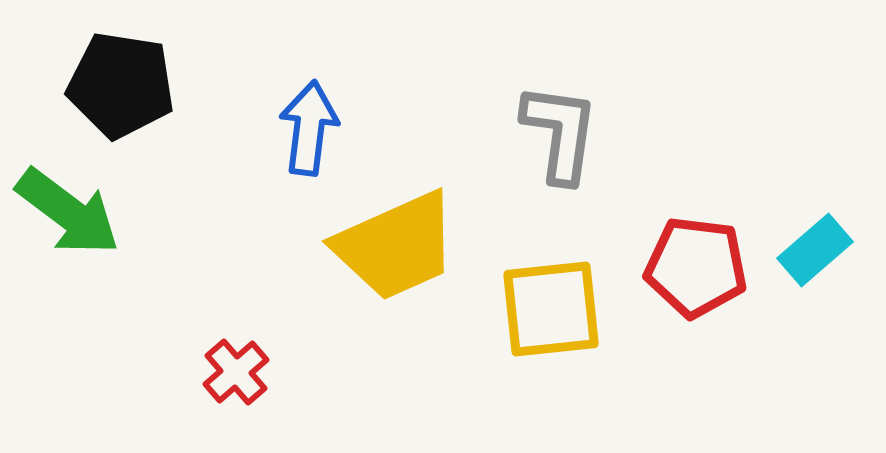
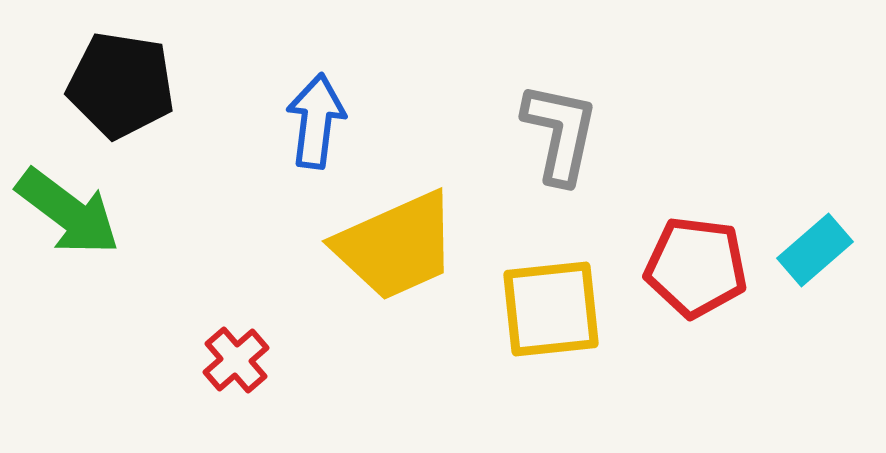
blue arrow: moved 7 px right, 7 px up
gray L-shape: rotated 4 degrees clockwise
red cross: moved 12 px up
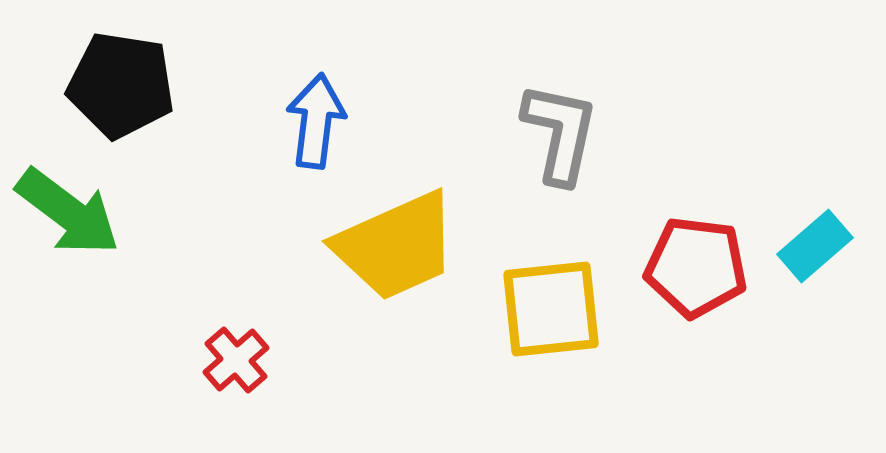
cyan rectangle: moved 4 px up
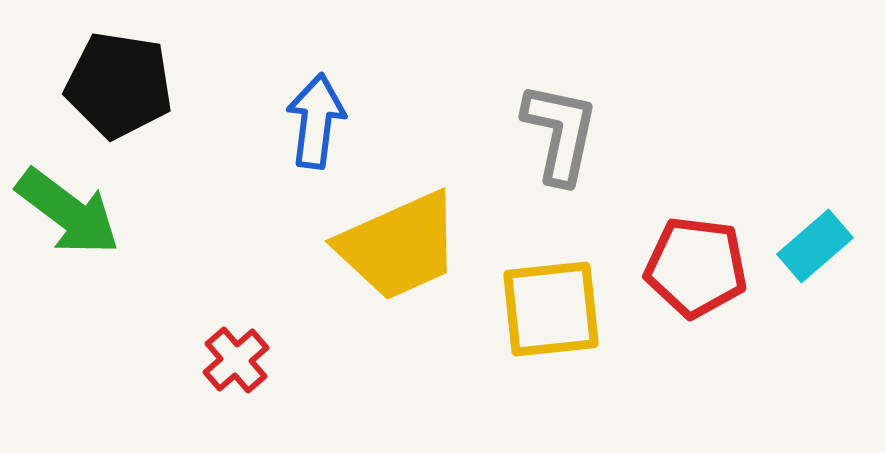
black pentagon: moved 2 px left
yellow trapezoid: moved 3 px right
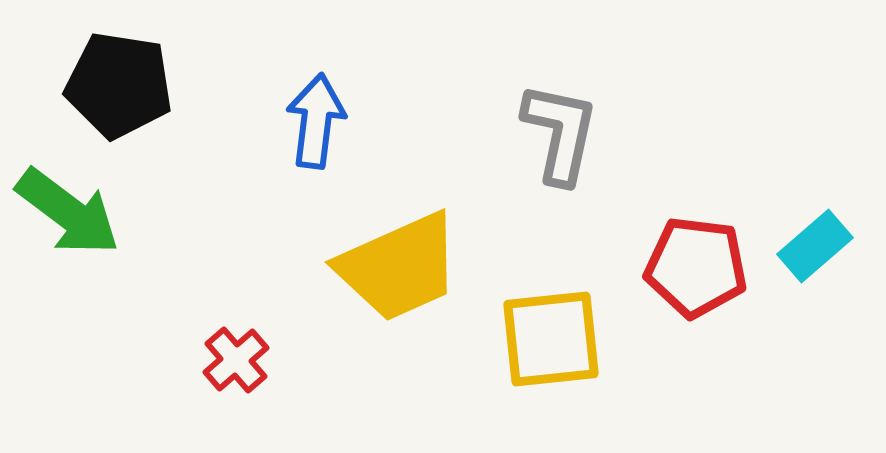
yellow trapezoid: moved 21 px down
yellow square: moved 30 px down
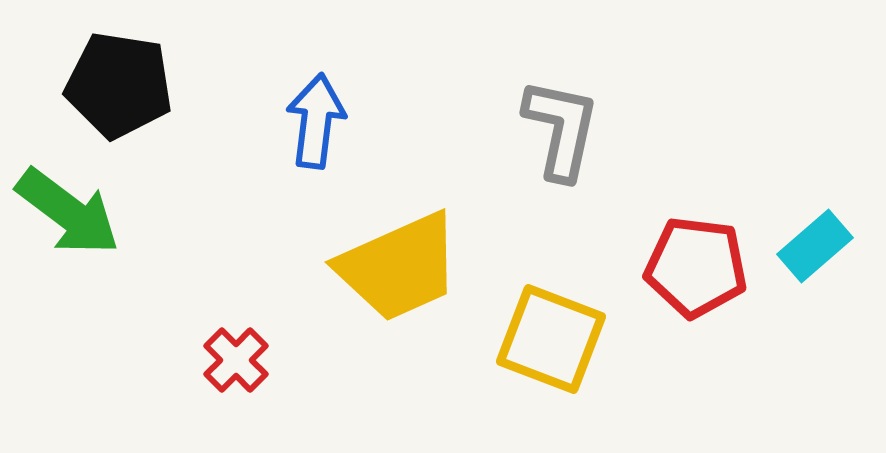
gray L-shape: moved 1 px right, 4 px up
yellow square: rotated 27 degrees clockwise
red cross: rotated 4 degrees counterclockwise
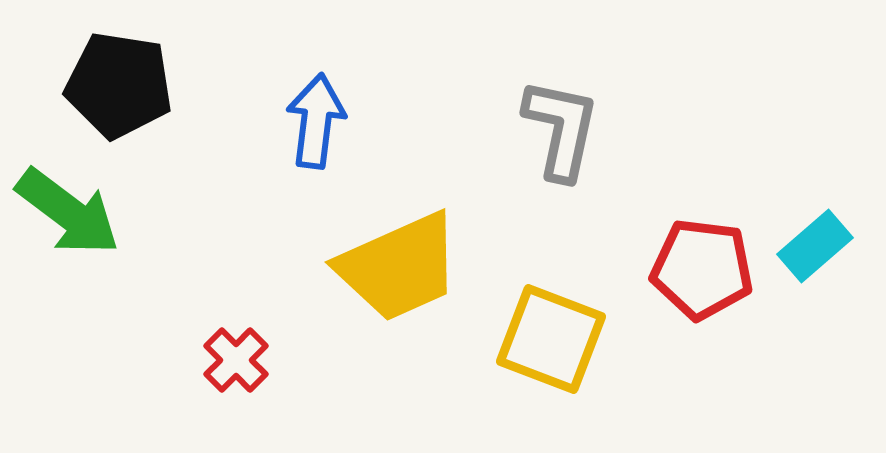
red pentagon: moved 6 px right, 2 px down
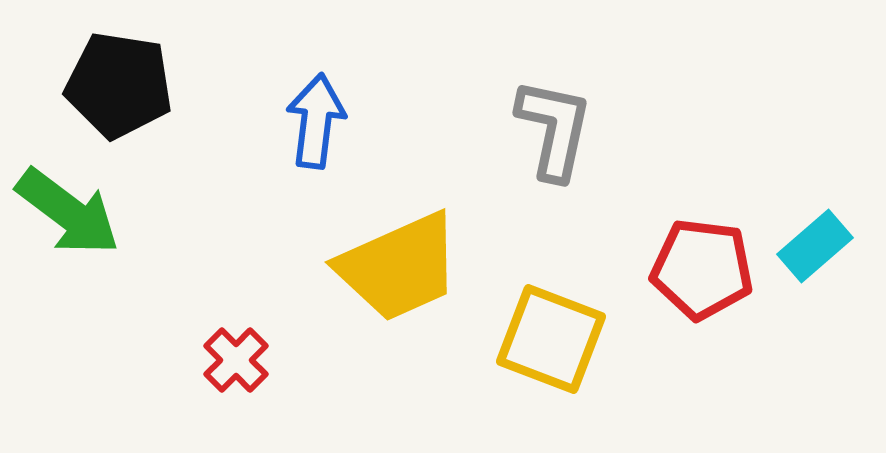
gray L-shape: moved 7 px left
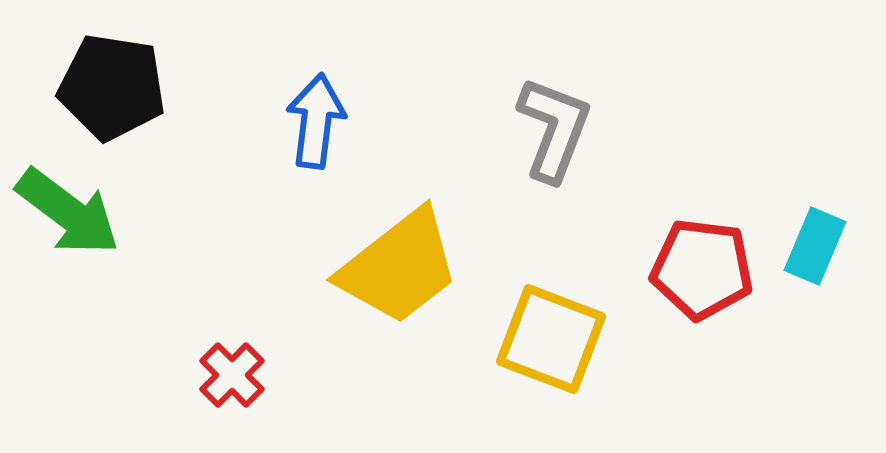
black pentagon: moved 7 px left, 2 px down
gray L-shape: rotated 9 degrees clockwise
cyan rectangle: rotated 26 degrees counterclockwise
yellow trapezoid: rotated 14 degrees counterclockwise
red cross: moved 4 px left, 15 px down
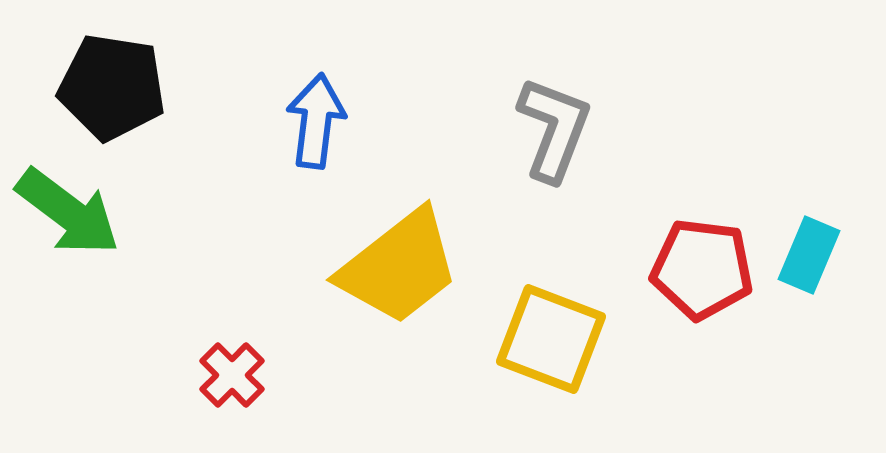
cyan rectangle: moved 6 px left, 9 px down
